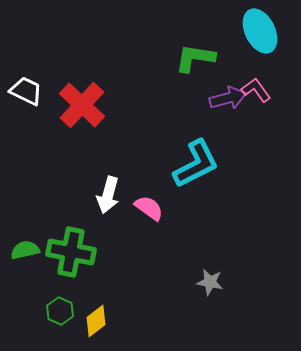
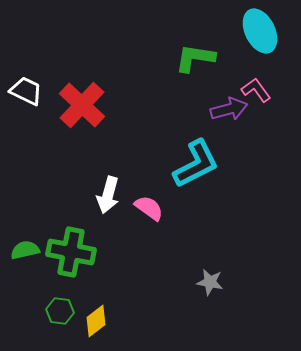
purple arrow: moved 1 px right, 11 px down
green hexagon: rotated 16 degrees counterclockwise
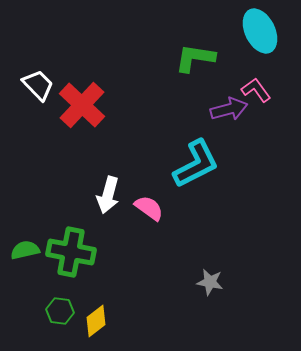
white trapezoid: moved 12 px right, 6 px up; rotated 20 degrees clockwise
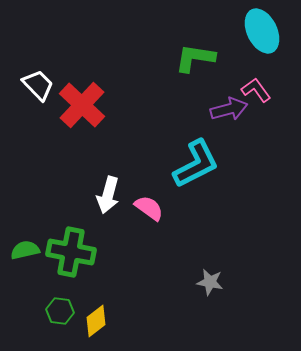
cyan ellipse: moved 2 px right
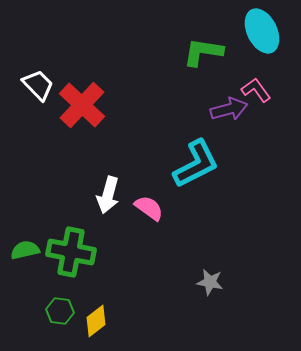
green L-shape: moved 8 px right, 6 px up
